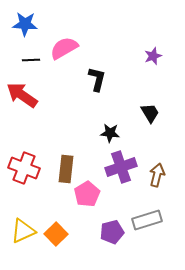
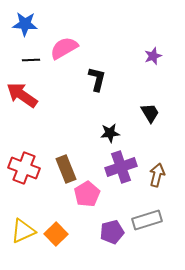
black star: rotated 12 degrees counterclockwise
brown rectangle: rotated 28 degrees counterclockwise
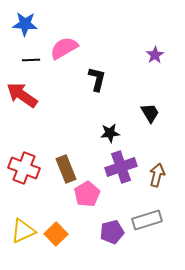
purple star: moved 2 px right, 1 px up; rotated 12 degrees counterclockwise
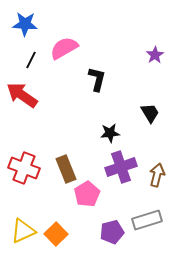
black line: rotated 60 degrees counterclockwise
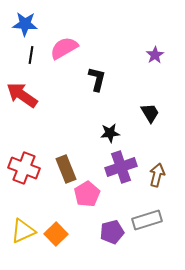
black line: moved 5 px up; rotated 18 degrees counterclockwise
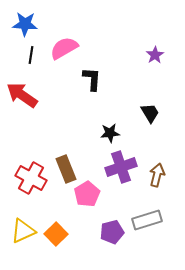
black L-shape: moved 5 px left; rotated 10 degrees counterclockwise
red cross: moved 7 px right, 10 px down; rotated 8 degrees clockwise
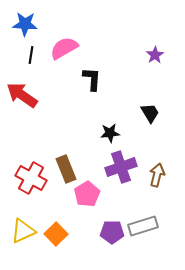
gray rectangle: moved 4 px left, 6 px down
purple pentagon: rotated 15 degrees clockwise
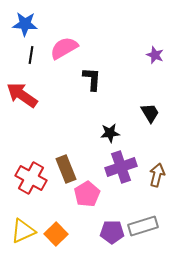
purple star: rotated 18 degrees counterclockwise
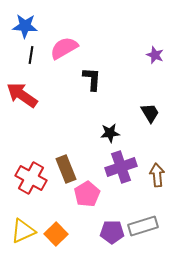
blue star: moved 2 px down
brown arrow: rotated 20 degrees counterclockwise
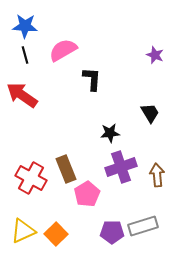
pink semicircle: moved 1 px left, 2 px down
black line: moved 6 px left; rotated 24 degrees counterclockwise
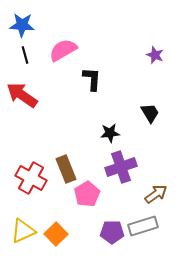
blue star: moved 3 px left, 1 px up
brown arrow: moved 1 px left, 19 px down; rotated 60 degrees clockwise
